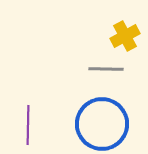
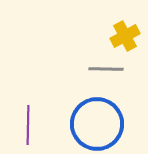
blue circle: moved 5 px left
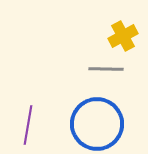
yellow cross: moved 2 px left
purple line: rotated 9 degrees clockwise
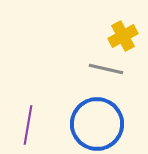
gray line: rotated 12 degrees clockwise
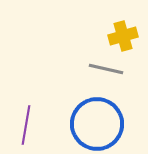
yellow cross: rotated 12 degrees clockwise
purple line: moved 2 px left
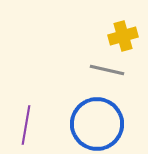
gray line: moved 1 px right, 1 px down
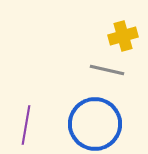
blue circle: moved 2 px left
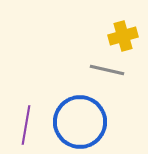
blue circle: moved 15 px left, 2 px up
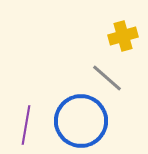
gray line: moved 8 px down; rotated 28 degrees clockwise
blue circle: moved 1 px right, 1 px up
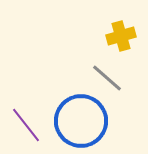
yellow cross: moved 2 px left
purple line: rotated 48 degrees counterclockwise
